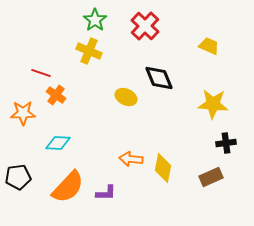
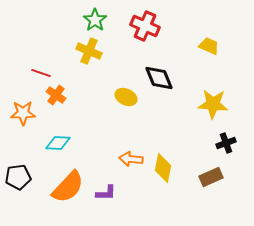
red cross: rotated 20 degrees counterclockwise
black cross: rotated 12 degrees counterclockwise
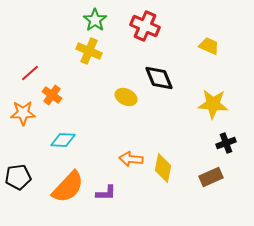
red line: moved 11 px left; rotated 60 degrees counterclockwise
orange cross: moved 4 px left
cyan diamond: moved 5 px right, 3 px up
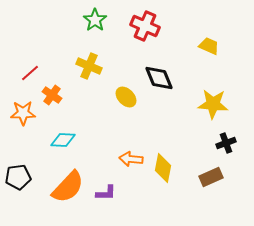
yellow cross: moved 15 px down
yellow ellipse: rotated 20 degrees clockwise
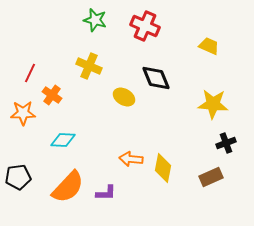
green star: rotated 20 degrees counterclockwise
red line: rotated 24 degrees counterclockwise
black diamond: moved 3 px left
yellow ellipse: moved 2 px left; rotated 15 degrees counterclockwise
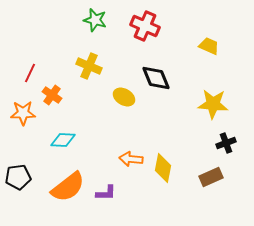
orange semicircle: rotated 9 degrees clockwise
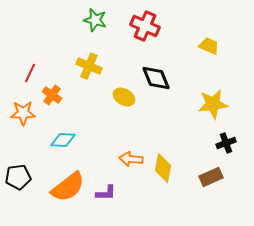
yellow star: rotated 12 degrees counterclockwise
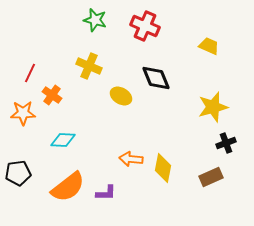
yellow ellipse: moved 3 px left, 1 px up
yellow star: moved 3 px down; rotated 8 degrees counterclockwise
black pentagon: moved 4 px up
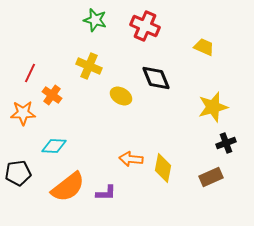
yellow trapezoid: moved 5 px left, 1 px down
cyan diamond: moved 9 px left, 6 px down
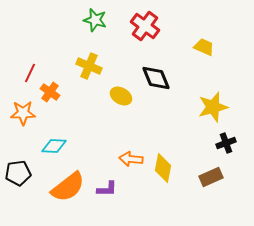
red cross: rotated 12 degrees clockwise
orange cross: moved 2 px left, 3 px up
purple L-shape: moved 1 px right, 4 px up
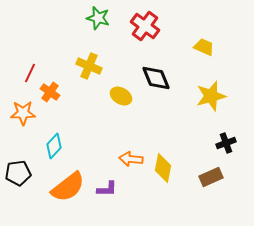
green star: moved 3 px right, 2 px up
yellow star: moved 2 px left, 11 px up
cyan diamond: rotated 50 degrees counterclockwise
